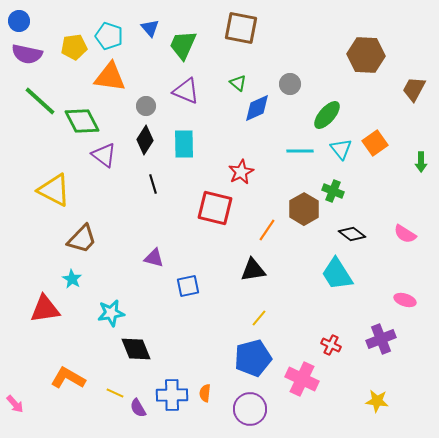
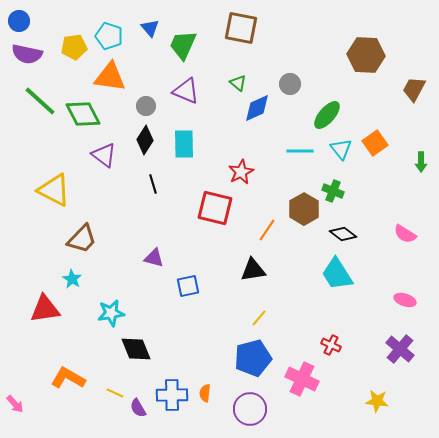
green diamond at (82, 121): moved 1 px right, 7 px up
black diamond at (352, 234): moved 9 px left
purple cross at (381, 339): moved 19 px right, 10 px down; rotated 28 degrees counterclockwise
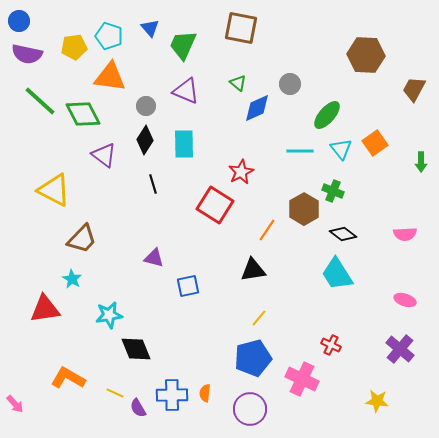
red square at (215, 208): moved 3 px up; rotated 18 degrees clockwise
pink semicircle at (405, 234): rotated 35 degrees counterclockwise
cyan star at (111, 313): moved 2 px left, 2 px down
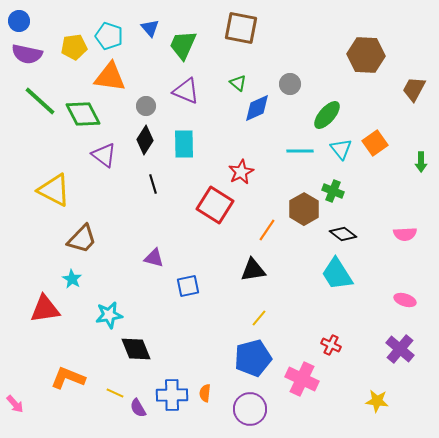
orange L-shape at (68, 378): rotated 8 degrees counterclockwise
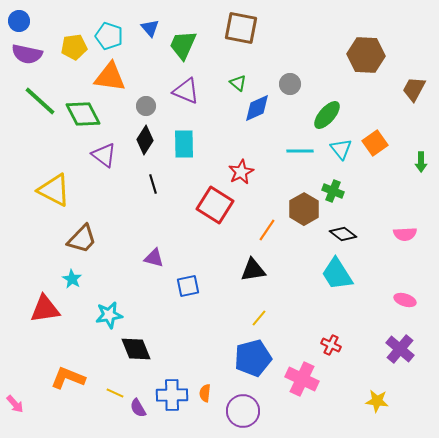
purple circle at (250, 409): moved 7 px left, 2 px down
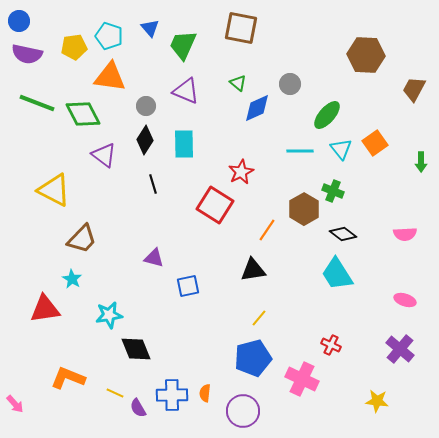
green line at (40, 101): moved 3 px left, 2 px down; rotated 21 degrees counterclockwise
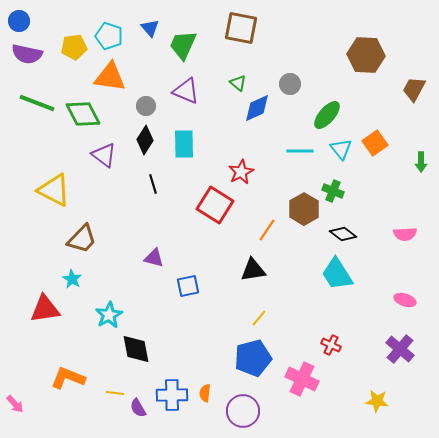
cyan star at (109, 315): rotated 20 degrees counterclockwise
black diamond at (136, 349): rotated 12 degrees clockwise
yellow line at (115, 393): rotated 18 degrees counterclockwise
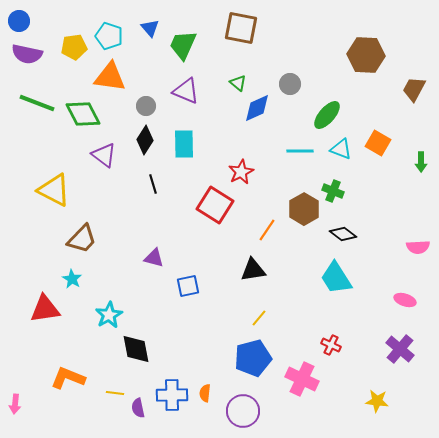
orange square at (375, 143): moved 3 px right; rotated 25 degrees counterclockwise
cyan triangle at (341, 149): rotated 30 degrees counterclockwise
pink semicircle at (405, 234): moved 13 px right, 13 px down
cyan trapezoid at (337, 274): moved 1 px left, 4 px down
pink arrow at (15, 404): rotated 48 degrees clockwise
purple semicircle at (138, 408): rotated 18 degrees clockwise
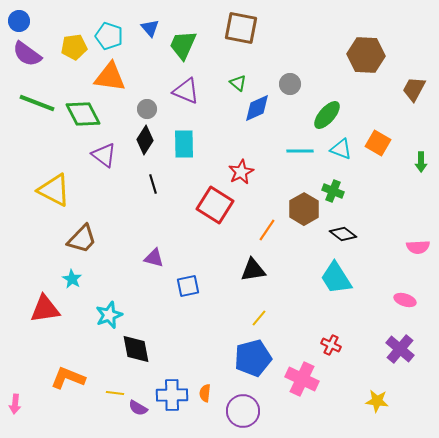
purple semicircle at (27, 54): rotated 24 degrees clockwise
gray circle at (146, 106): moved 1 px right, 3 px down
cyan star at (109, 315): rotated 8 degrees clockwise
purple semicircle at (138, 408): rotated 48 degrees counterclockwise
